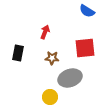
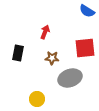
yellow circle: moved 13 px left, 2 px down
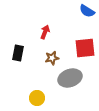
brown star: rotated 16 degrees counterclockwise
yellow circle: moved 1 px up
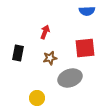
blue semicircle: rotated 35 degrees counterclockwise
brown star: moved 2 px left
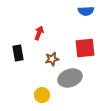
blue semicircle: moved 1 px left
red arrow: moved 6 px left, 1 px down
black rectangle: rotated 21 degrees counterclockwise
brown star: moved 2 px right, 1 px down
yellow circle: moved 5 px right, 3 px up
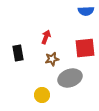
red arrow: moved 7 px right, 4 px down
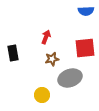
black rectangle: moved 5 px left
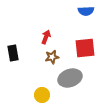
brown star: moved 2 px up
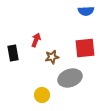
red arrow: moved 10 px left, 3 px down
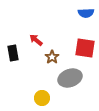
blue semicircle: moved 2 px down
red arrow: rotated 72 degrees counterclockwise
red square: rotated 15 degrees clockwise
brown star: rotated 24 degrees counterclockwise
yellow circle: moved 3 px down
